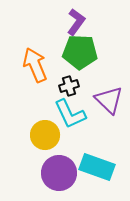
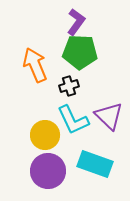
purple triangle: moved 16 px down
cyan L-shape: moved 3 px right, 6 px down
cyan rectangle: moved 2 px left, 3 px up
purple circle: moved 11 px left, 2 px up
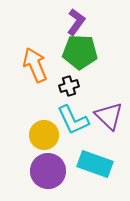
yellow circle: moved 1 px left
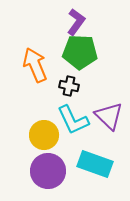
black cross: rotated 30 degrees clockwise
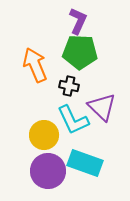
purple L-shape: moved 2 px right, 1 px up; rotated 12 degrees counterclockwise
purple triangle: moved 7 px left, 9 px up
cyan rectangle: moved 10 px left, 1 px up
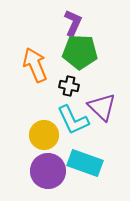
purple L-shape: moved 5 px left, 2 px down
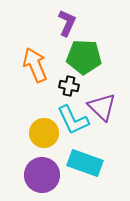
purple L-shape: moved 6 px left
green pentagon: moved 4 px right, 5 px down
yellow circle: moved 2 px up
purple circle: moved 6 px left, 4 px down
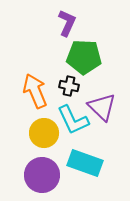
orange arrow: moved 26 px down
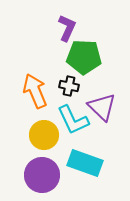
purple L-shape: moved 5 px down
yellow circle: moved 2 px down
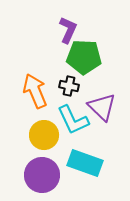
purple L-shape: moved 1 px right, 2 px down
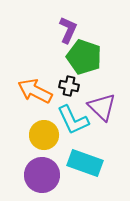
green pentagon: rotated 16 degrees clockwise
orange arrow: rotated 40 degrees counterclockwise
